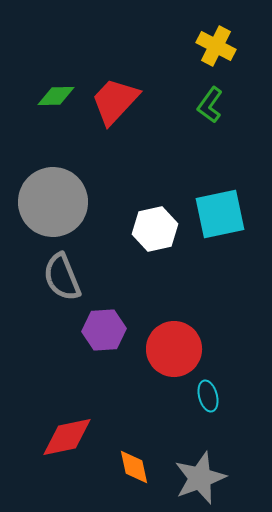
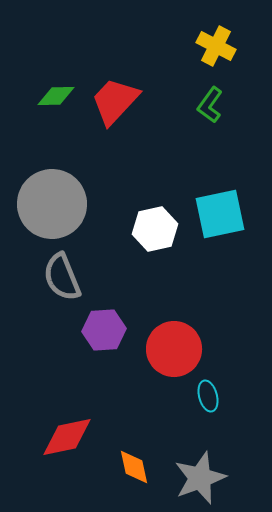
gray circle: moved 1 px left, 2 px down
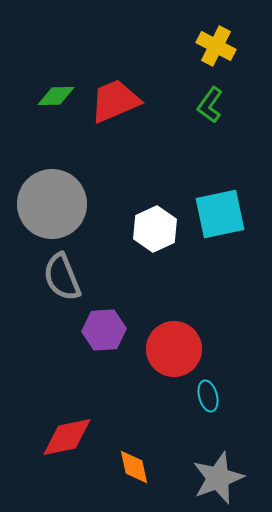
red trapezoid: rotated 24 degrees clockwise
white hexagon: rotated 12 degrees counterclockwise
gray star: moved 18 px right
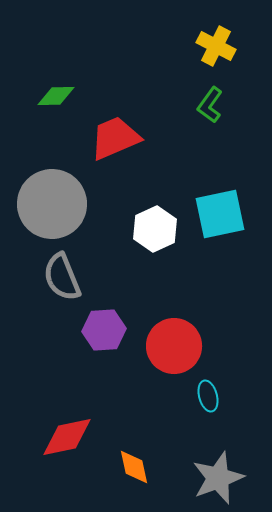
red trapezoid: moved 37 px down
red circle: moved 3 px up
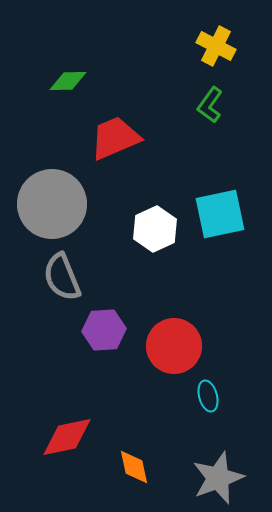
green diamond: moved 12 px right, 15 px up
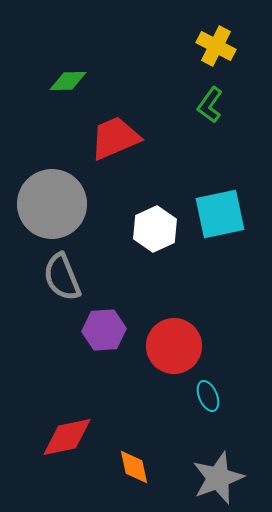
cyan ellipse: rotated 8 degrees counterclockwise
